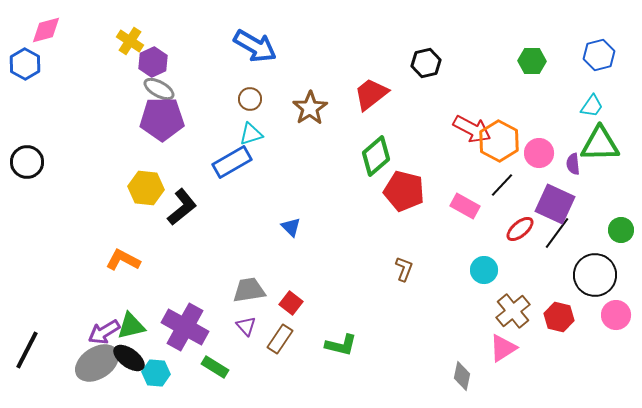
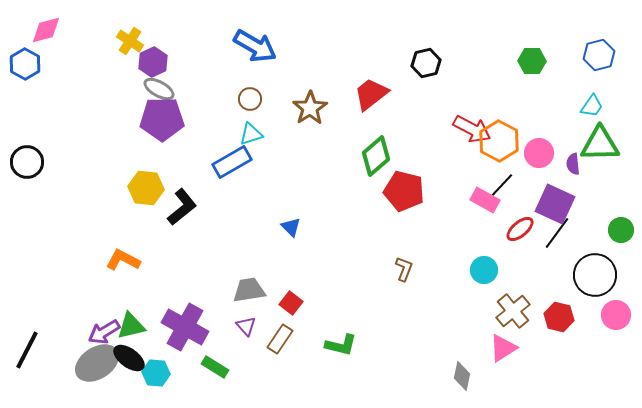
pink rectangle at (465, 206): moved 20 px right, 6 px up
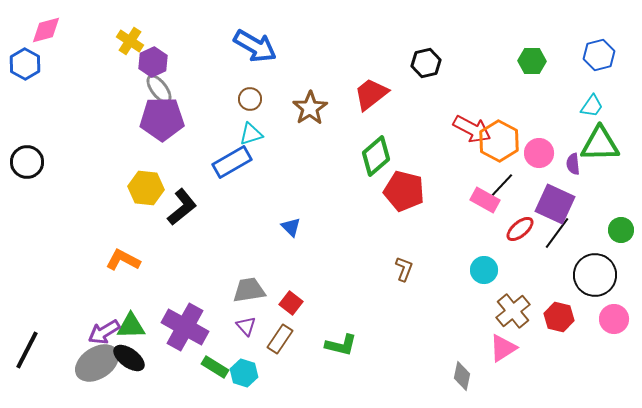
gray ellipse at (159, 89): rotated 24 degrees clockwise
pink circle at (616, 315): moved 2 px left, 4 px down
green triangle at (131, 326): rotated 12 degrees clockwise
cyan hexagon at (156, 373): moved 88 px right; rotated 12 degrees clockwise
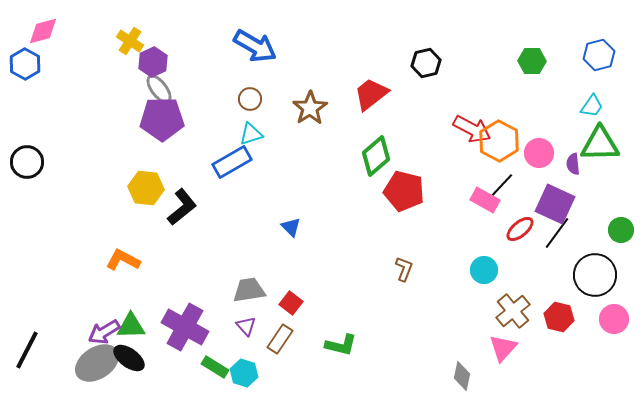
pink diamond at (46, 30): moved 3 px left, 1 px down
pink triangle at (503, 348): rotated 16 degrees counterclockwise
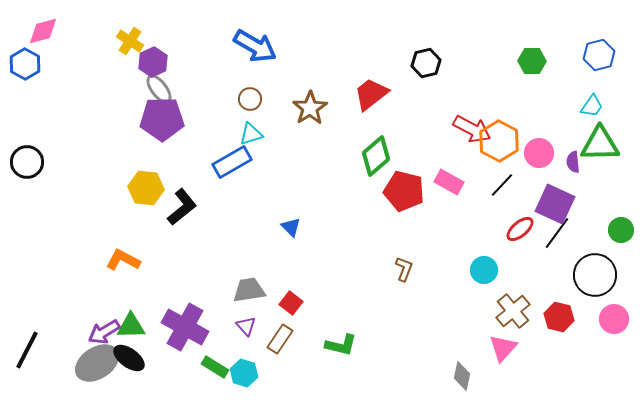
purple semicircle at (573, 164): moved 2 px up
pink rectangle at (485, 200): moved 36 px left, 18 px up
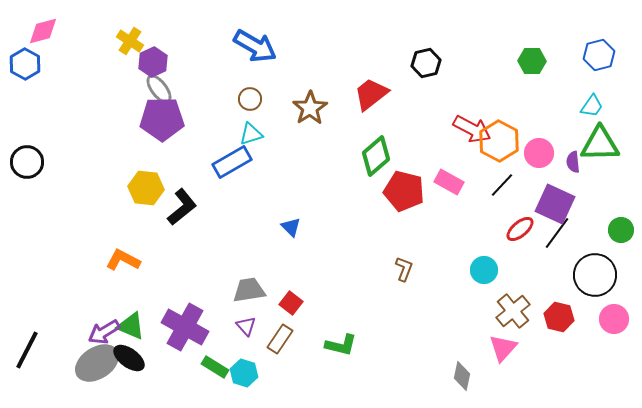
green triangle at (131, 326): rotated 24 degrees clockwise
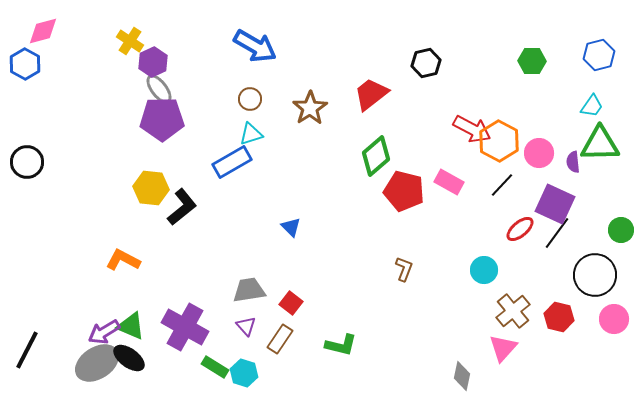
yellow hexagon at (146, 188): moved 5 px right
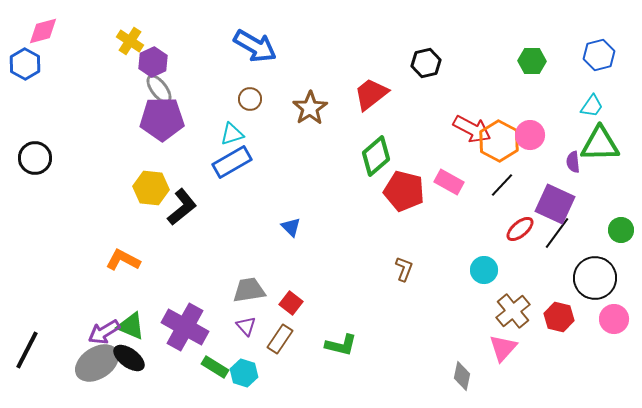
cyan triangle at (251, 134): moved 19 px left
pink circle at (539, 153): moved 9 px left, 18 px up
black circle at (27, 162): moved 8 px right, 4 px up
black circle at (595, 275): moved 3 px down
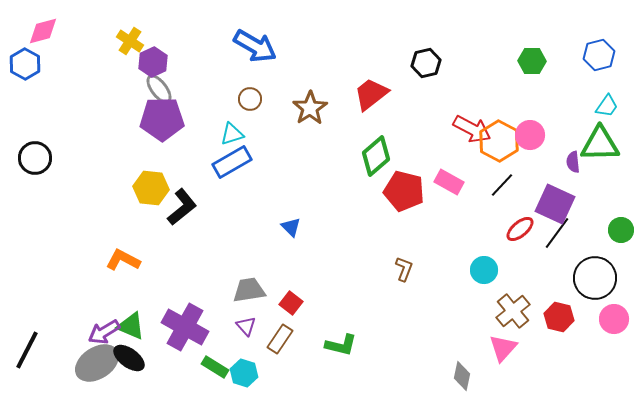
cyan trapezoid at (592, 106): moved 15 px right
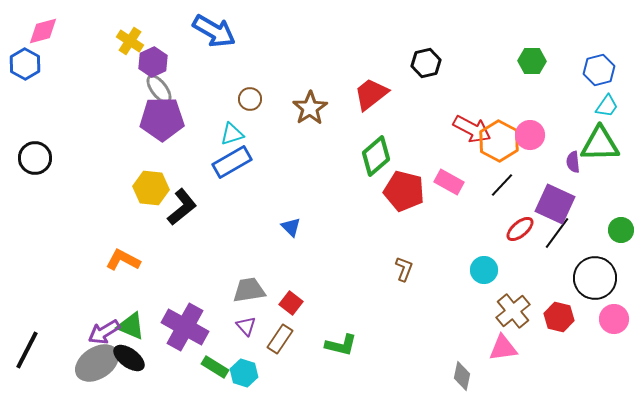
blue arrow at (255, 46): moved 41 px left, 15 px up
blue hexagon at (599, 55): moved 15 px down
pink triangle at (503, 348): rotated 40 degrees clockwise
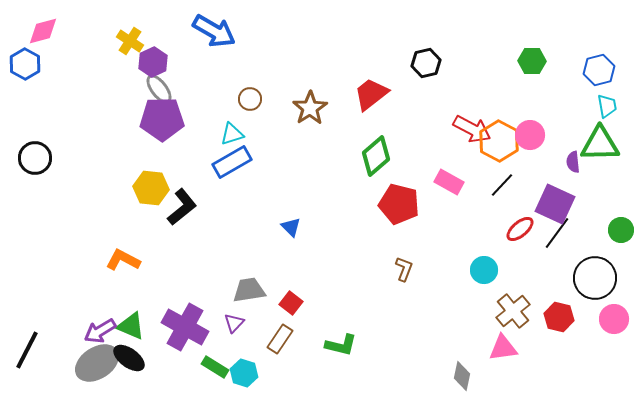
cyan trapezoid at (607, 106): rotated 45 degrees counterclockwise
red pentagon at (404, 191): moved 5 px left, 13 px down
purple triangle at (246, 326): moved 12 px left, 3 px up; rotated 25 degrees clockwise
purple arrow at (104, 332): moved 4 px left, 1 px up
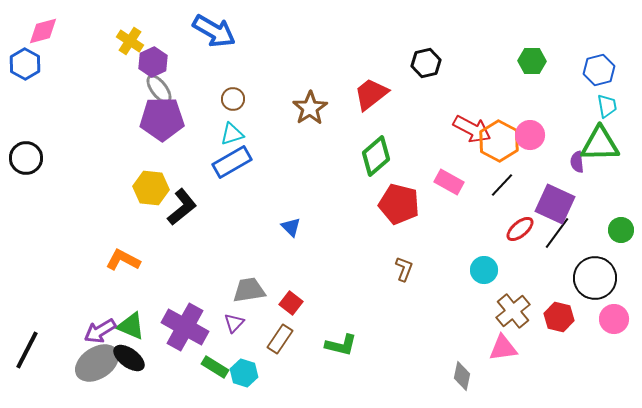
brown circle at (250, 99): moved 17 px left
black circle at (35, 158): moved 9 px left
purple semicircle at (573, 162): moved 4 px right
